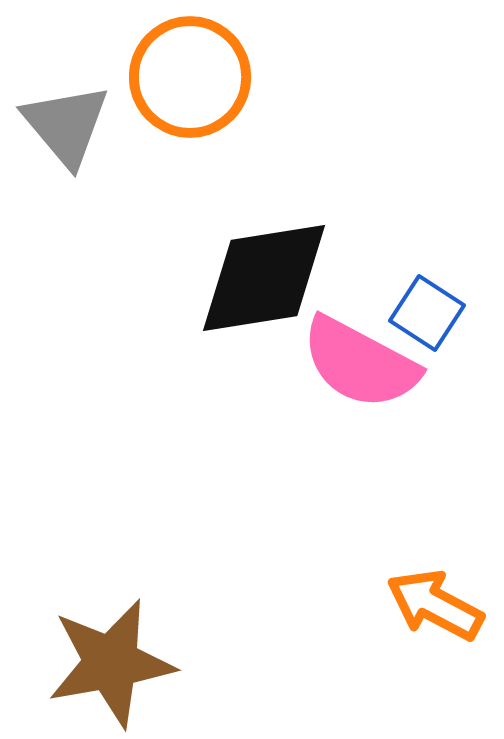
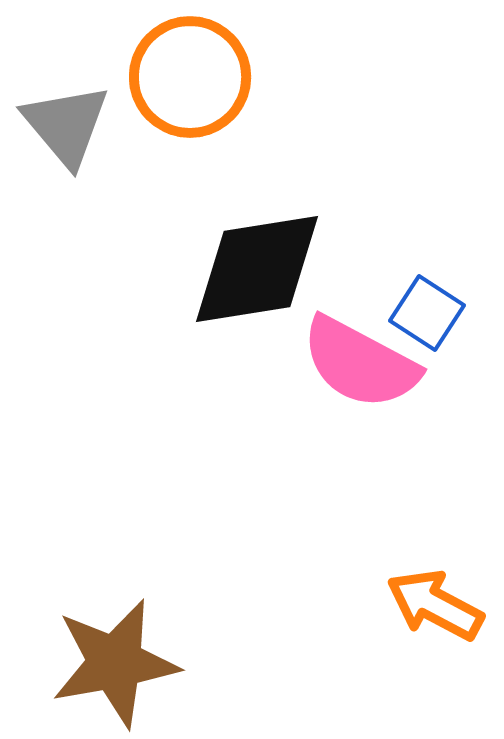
black diamond: moved 7 px left, 9 px up
brown star: moved 4 px right
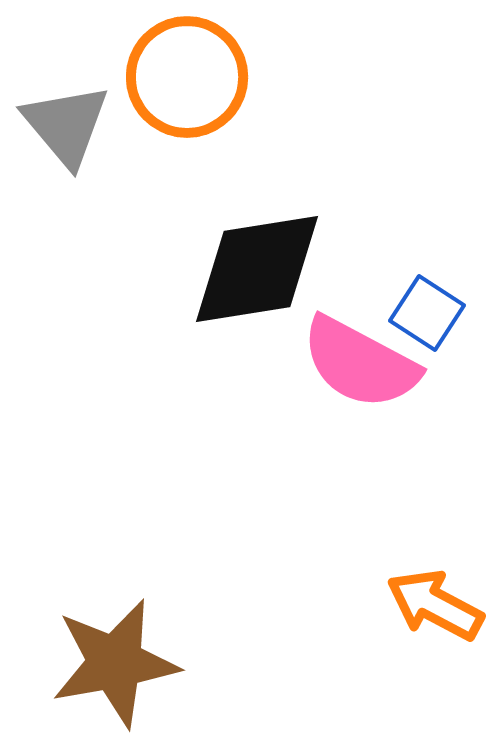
orange circle: moved 3 px left
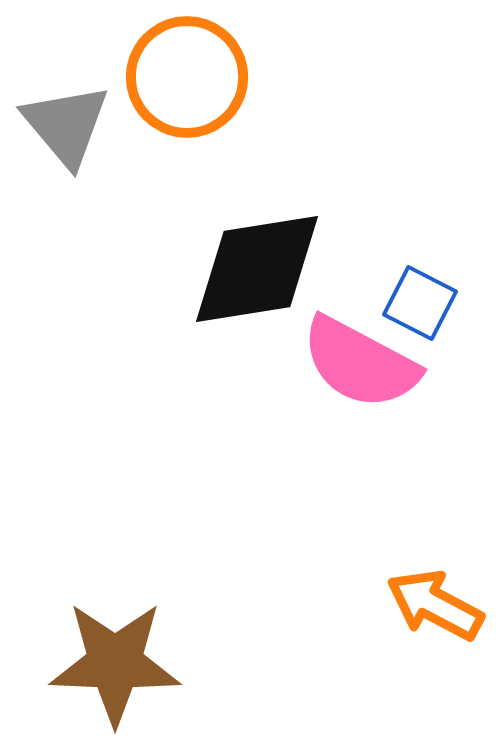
blue square: moved 7 px left, 10 px up; rotated 6 degrees counterclockwise
brown star: rotated 12 degrees clockwise
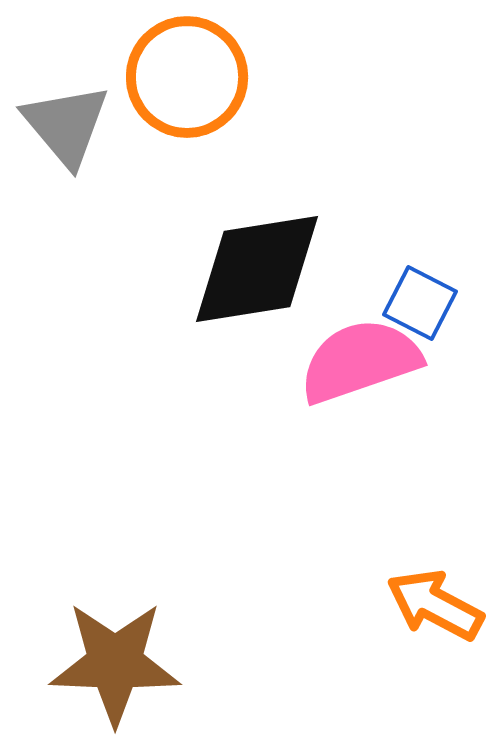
pink semicircle: moved 2 px up; rotated 133 degrees clockwise
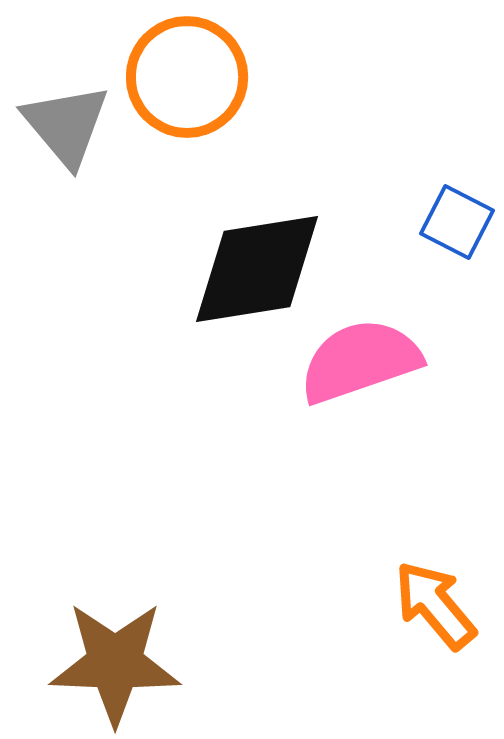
blue square: moved 37 px right, 81 px up
orange arrow: rotated 22 degrees clockwise
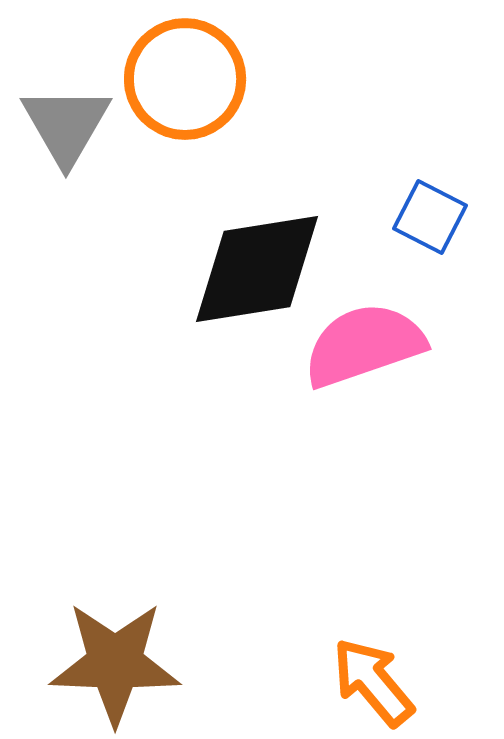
orange circle: moved 2 px left, 2 px down
gray triangle: rotated 10 degrees clockwise
blue square: moved 27 px left, 5 px up
pink semicircle: moved 4 px right, 16 px up
orange arrow: moved 62 px left, 77 px down
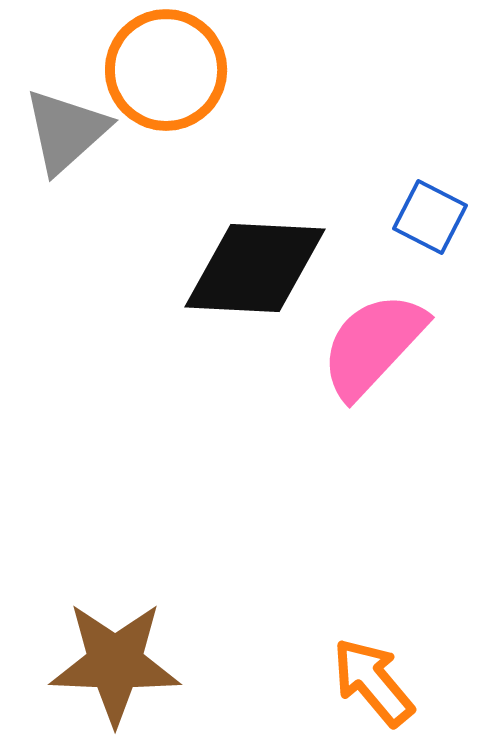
orange circle: moved 19 px left, 9 px up
gray triangle: moved 6 px down; rotated 18 degrees clockwise
black diamond: moved 2 px left, 1 px up; rotated 12 degrees clockwise
pink semicircle: moved 9 px right; rotated 28 degrees counterclockwise
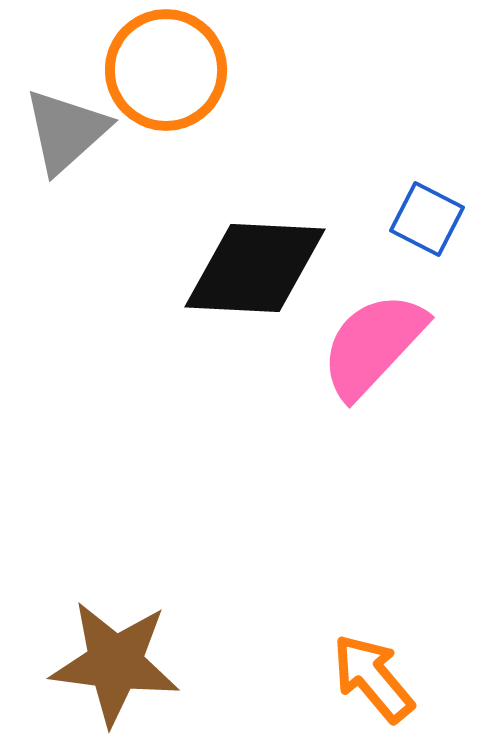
blue square: moved 3 px left, 2 px down
brown star: rotated 5 degrees clockwise
orange arrow: moved 4 px up
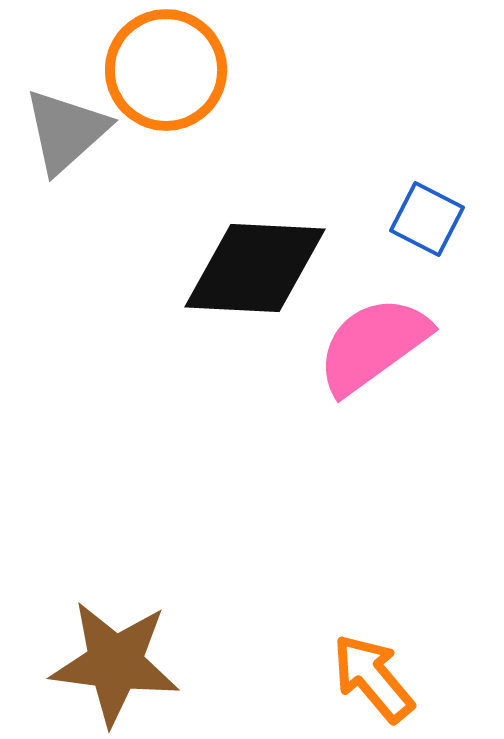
pink semicircle: rotated 11 degrees clockwise
